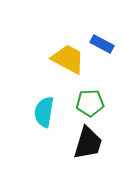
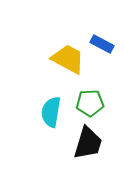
cyan semicircle: moved 7 px right
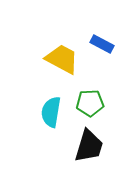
yellow trapezoid: moved 6 px left
black trapezoid: moved 1 px right, 3 px down
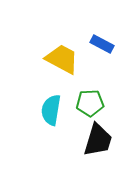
cyan semicircle: moved 2 px up
black trapezoid: moved 9 px right, 6 px up
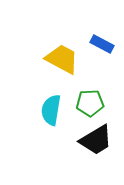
black trapezoid: moved 2 px left; rotated 42 degrees clockwise
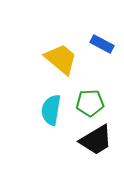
yellow trapezoid: moved 1 px left; rotated 12 degrees clockwise
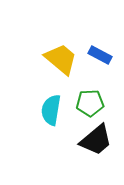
blue rectangle: moved 2 px left, 11 px down
black trapezoid: rotated 9 degrees counterclockwise
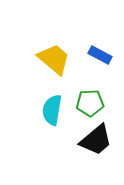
yellow trapezoid: moved 7 px left
cyan semicircle: moved 1 px right
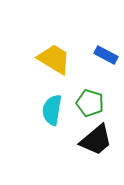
blue rectangle: moved 6 px right
yellow trapezoid: rotated 9 degrees counterclockwise
green pentagon: rotated 20 degrees clockwise
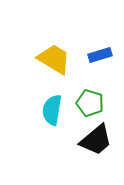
blue rectangle: moved 6 px left; rotated 45 degrees counterclockwise
